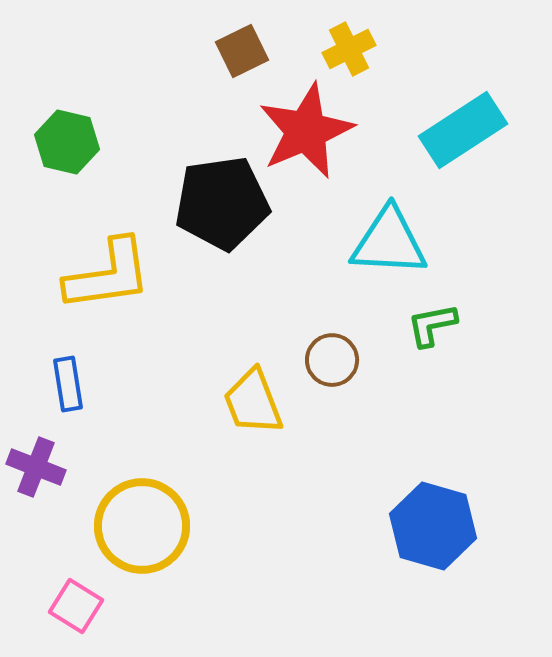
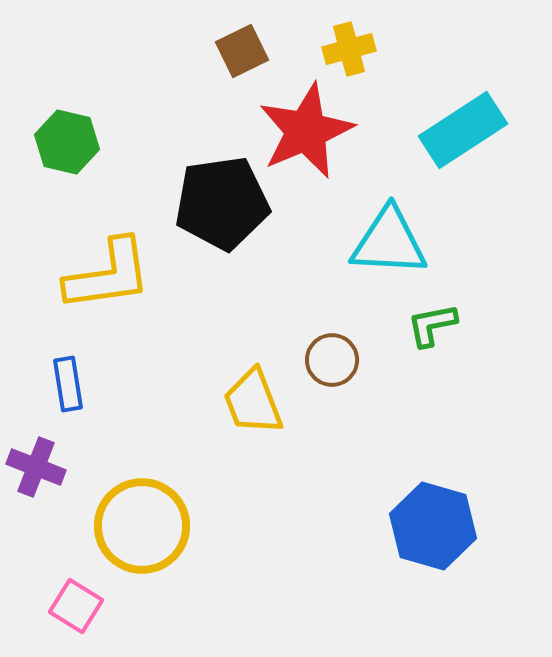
yellow cross: rotated 12 degrees clockwise
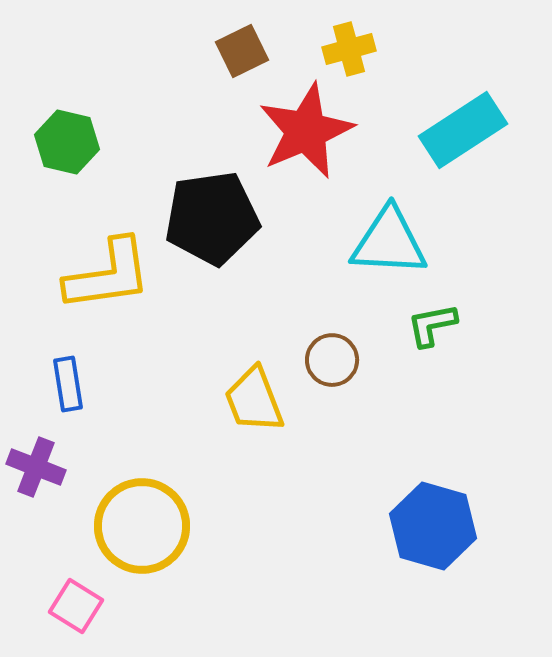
black pentagon: moved 10 px left, 15 px down
yellow trapezoid: moved 1 px right, 2 px up
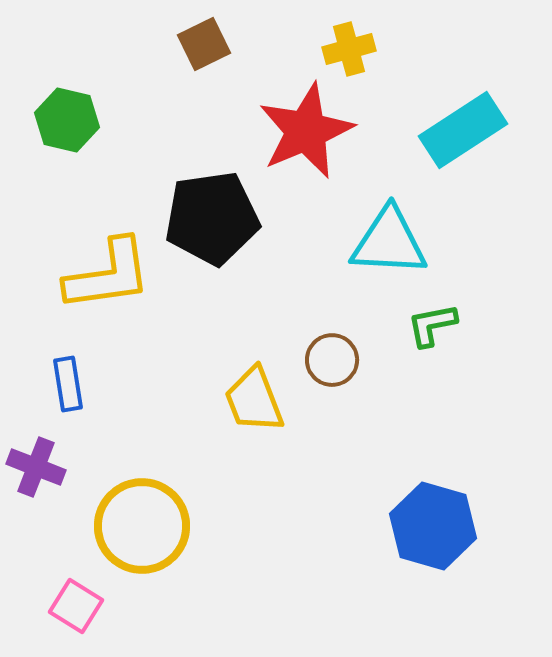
brown square: moved 38 px left, 7 px up
green hexagon: moved 22 px up
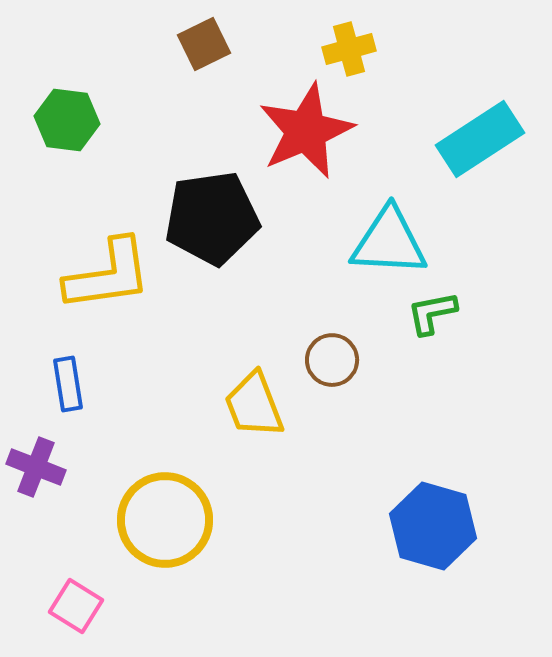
green hexagon: rotated 6 degrees counterclockwise
cyan rectangle: moved 17 px right, 9 px down
green L-shape: moved 12 px up
yellow trapezoid: moved 5 px down
yellow circle: moved 23 px right, 6 px up
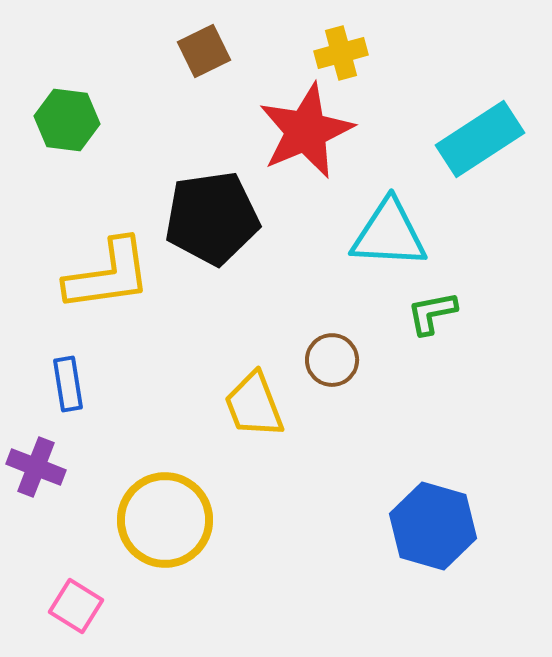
brown square: moved 7 px down
yellow cross: moved 8 px left, 4 px down
cyan triangle: moved 8 px up
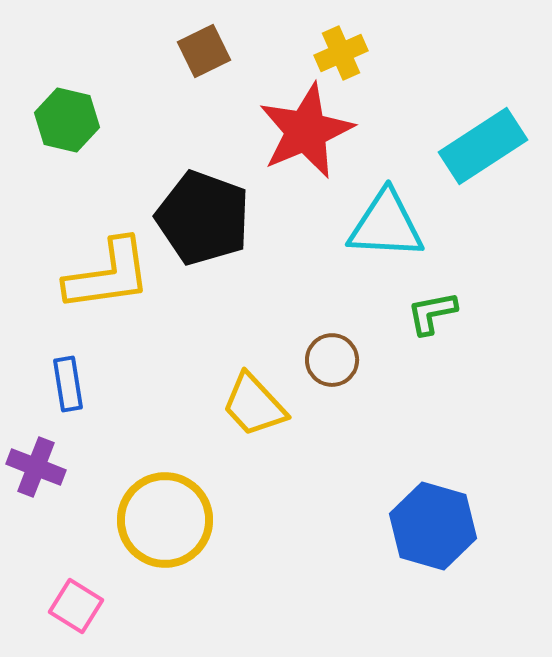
yellow cross: rotated 9 degrees counterclockwise
green hexagon: rotated 6 degrees clockwise
cyan rectangle: moved 3 px right, 7 px down
black pentagon: moved 9 px left; rotated 28 degrees clockwise
cyan triangle: moved 3 px left, 9 px up
yellow trapezoid: rotated 22 degrees counterclockwise
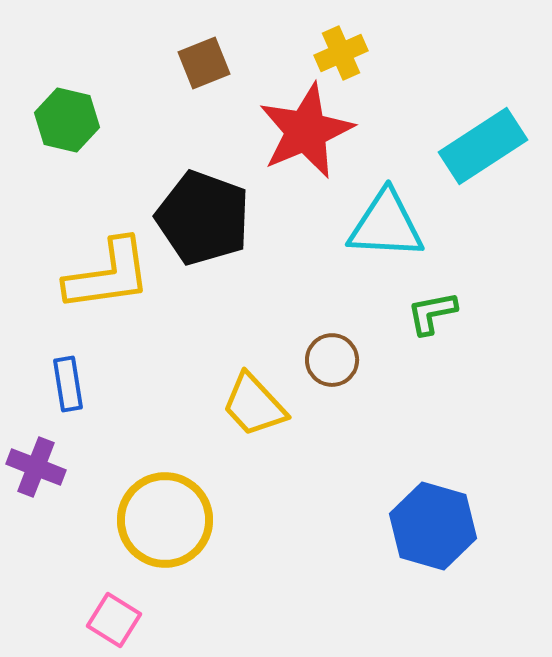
brown square: moved 12 px down; rotated 4 degrees clockwise
pink square: moved 38 px right, 14 px down
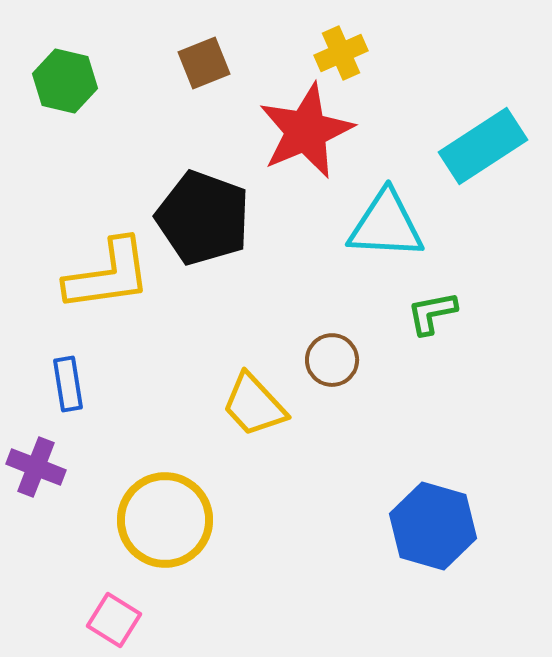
green hexagon: moved 2 px left, 39 px up
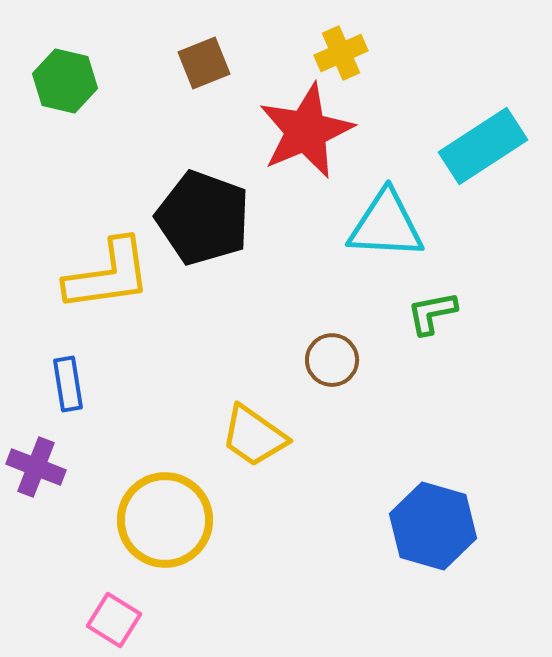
yellow trapezoid: moved 31 px down; rotated 12 degrees counterclockwise
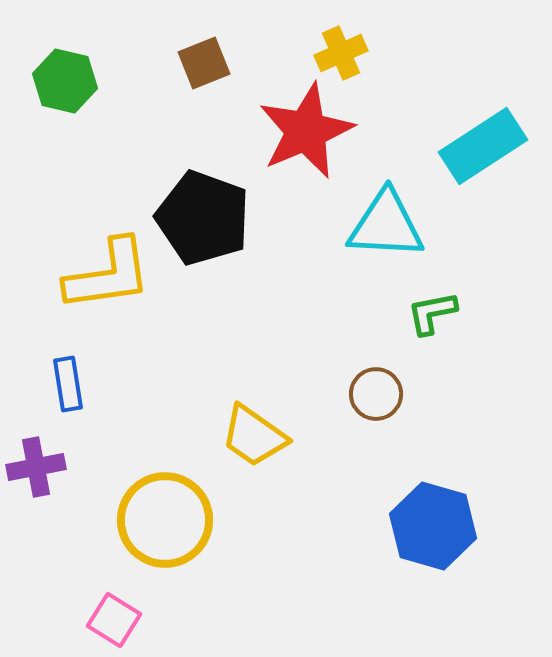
brown circle: moved 44 px right, 34 px down
purple cross: rotated 32 degrees counterclockwise
